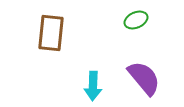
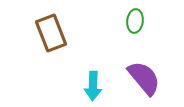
green ellipse: moved 1 px left, 1 px down; rotated 60 degrees counterclockwise
brown rectangle: rotated 27 degrees counterclockwise
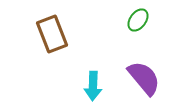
green ellipse: moved 3 px right, 1 px up; rotated 30 degrees clockwise
brown rectangle: moved 1 px right, 1 px down
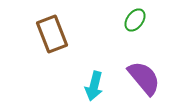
green ellipse: moved 3 px left
cyan arrow: moved 1 px right; rotated 12 degrees clockwise
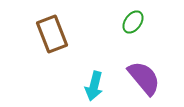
green ellipse: moved 2 px left, 2 px down
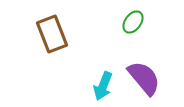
cyan arrow: moved 9 px right; rotated 8 degrees clockwise
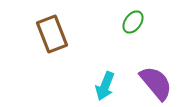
purple semicircle: moved 12 px right, 5 px down
cyan arrow: moved 2 px right
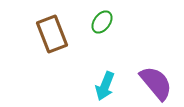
green ellipse: moved 31 px left
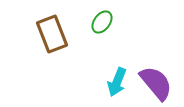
cyan arrow: moved 12 px right, 4 px up
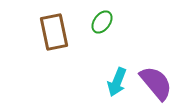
brown rectangle: moved 2 px right, 2 px up; rotated 9 degrees clockwise
